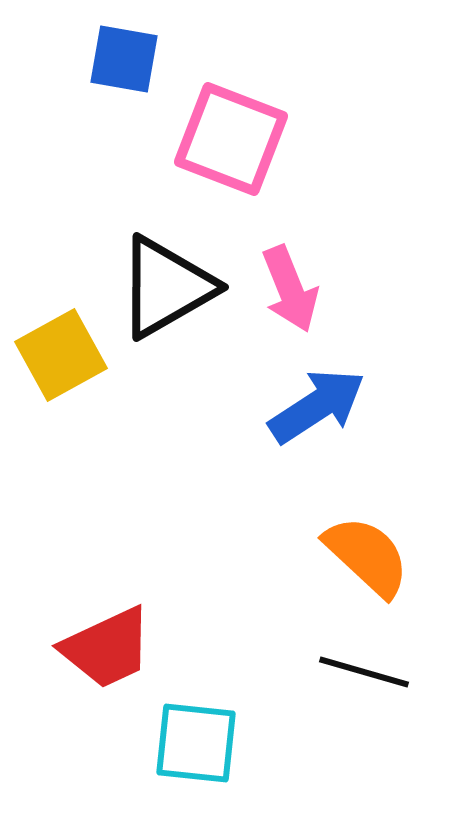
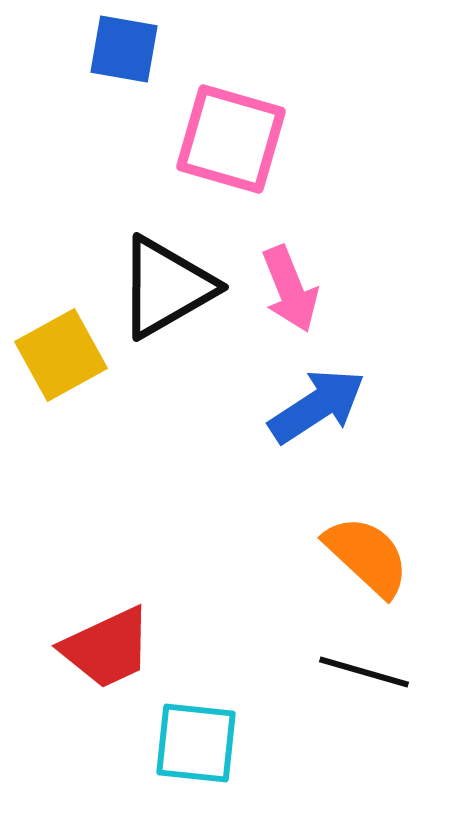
blue square: moved 10 px up
pink square: rotated 5 degrees counterclockwise
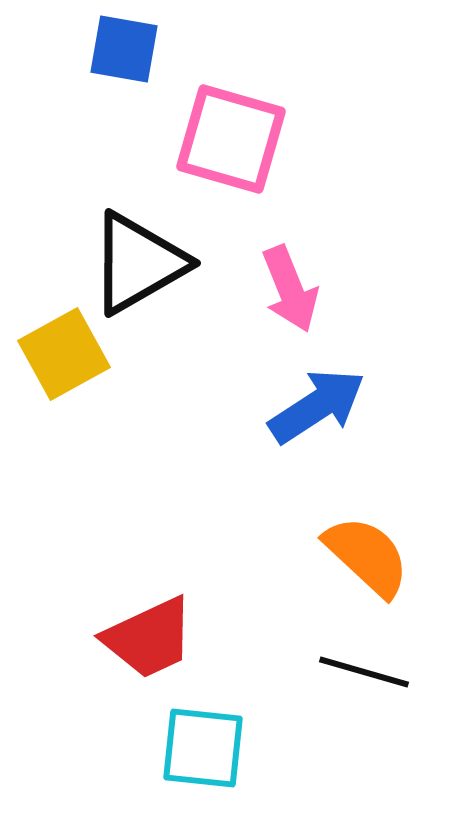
black triangle: moved 28 px left, 24 px up
yellow square: moved 3 px right, 1 px up
red trapezoid: moved 42 px right, 10 px up
cyan square: moved 7 px right, 5 px down
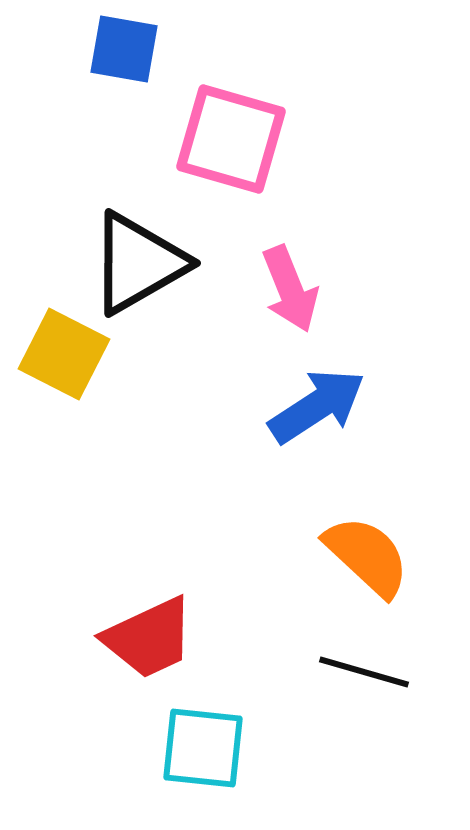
yellow square: rotated 34 degrees counterclockwise
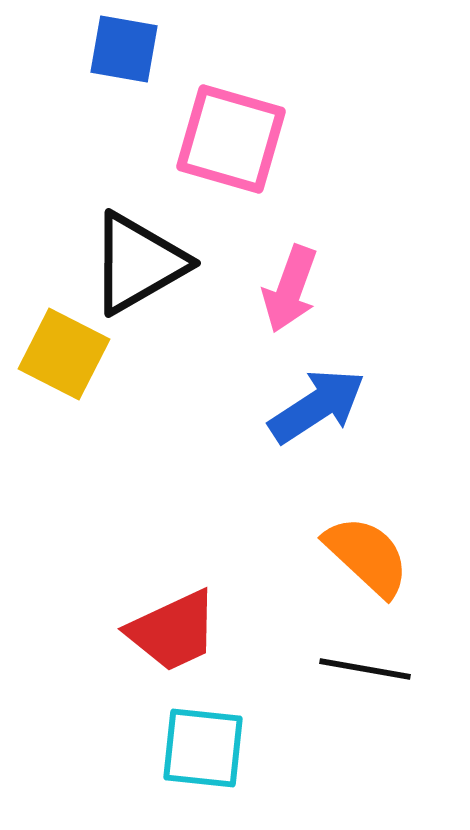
pink arrow: rotated 42 degrees clockwise
red trapezoid: moved 24 px right, 7 px up
black line: moved 1 px right, 3 px up; rotated 6 degrees counterclockwise
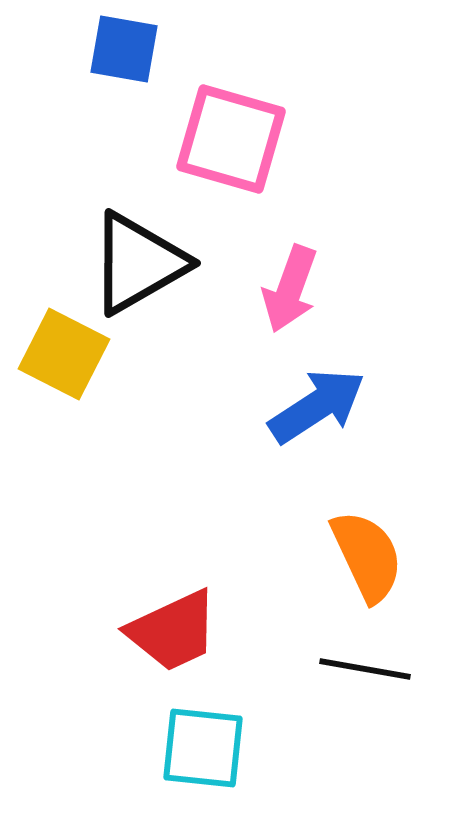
orange semicircle: rotated 22 degrees clockwise
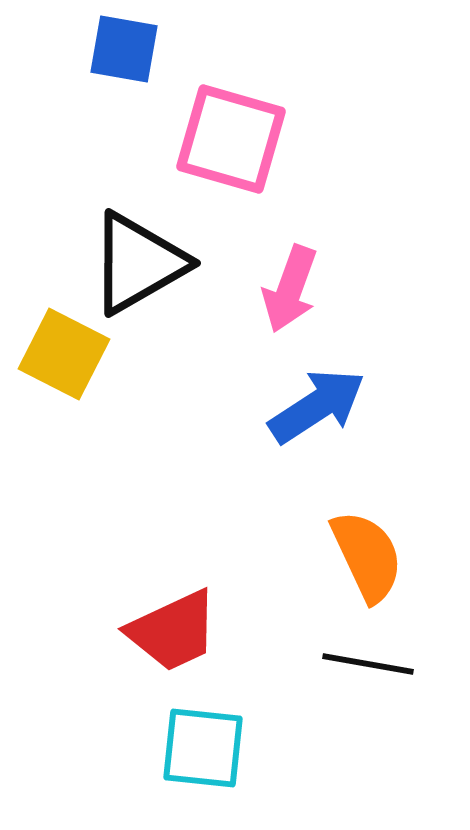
black line: moved 3 px right, 5 px up
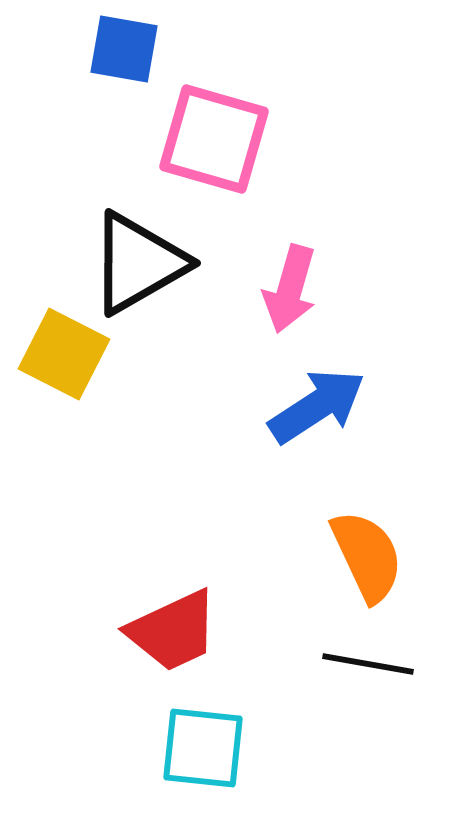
pink square: moved 17 px left
pink arrow: rotated 4 degrees counterclockwise
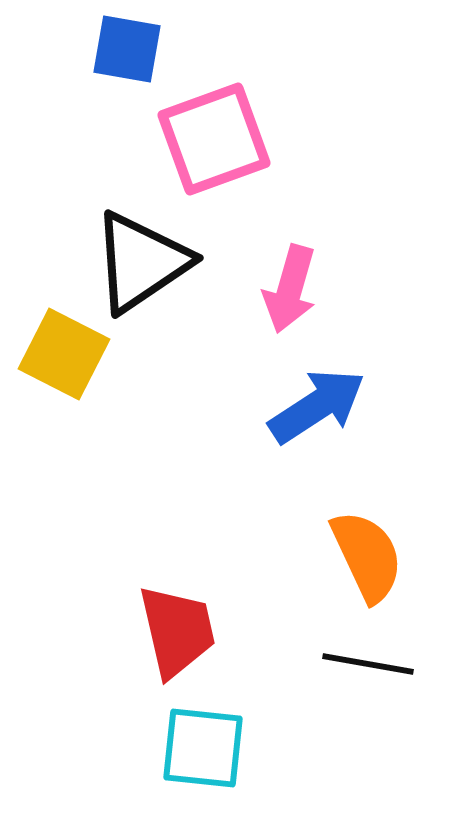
blue square: moved 3 px right
pink square: rotated 36 degrees counterclockwise
black triangle: moved 3 px right, 1 px up; rotated 4 degrees counterclockwise
red trapezoid: moved 4 px right; rotated 78 degrees counterclockwise
